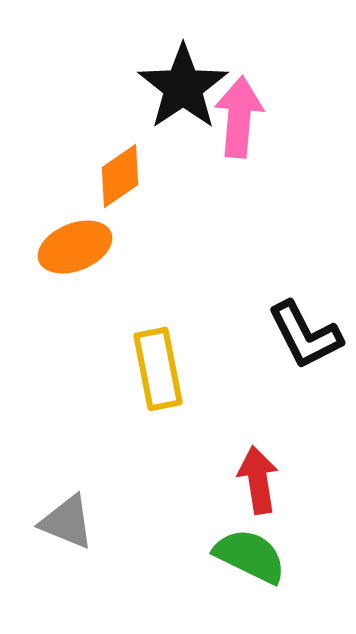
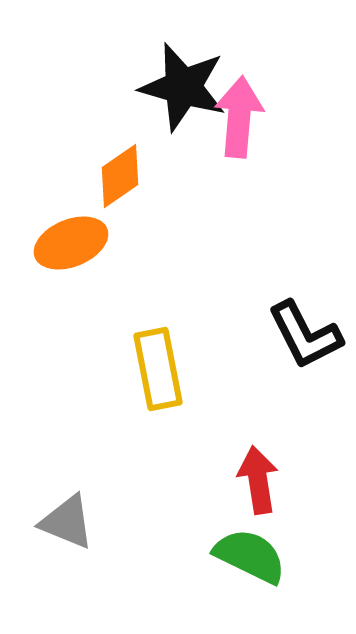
black star: rotated 22 degrees counterclockwise
orange ellipse: moved 4 px left, 4 px up
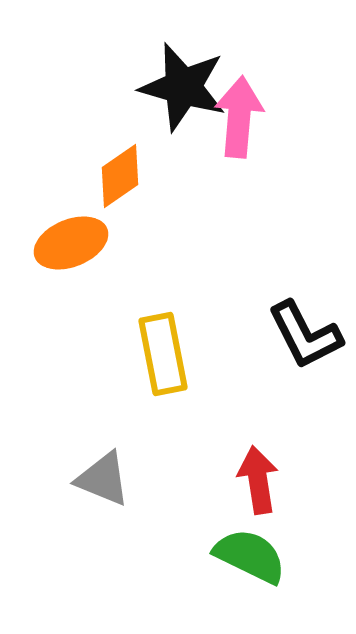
yellow rectangle: moved 5 px right, 15 px up
gray triangle: moved 36 px right, 43 px up
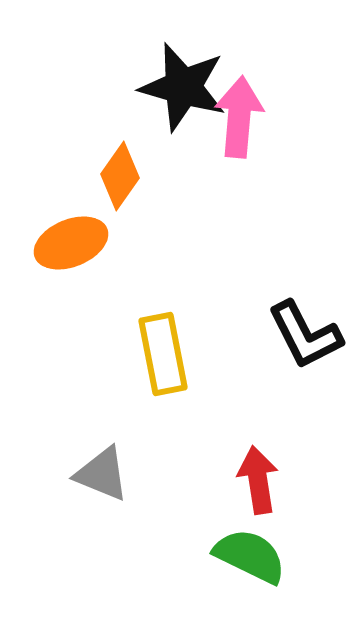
orange diamond: rotated 20 degrees counterclockwise
gray triangle: moved 1 px left, 5 px up
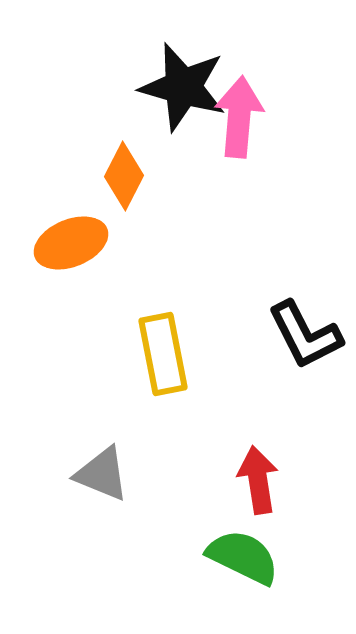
orange diamond: moved 4 px right; rotated 8 degrees counterclockwise
green semicircle: moved 7 px left, 1 px down
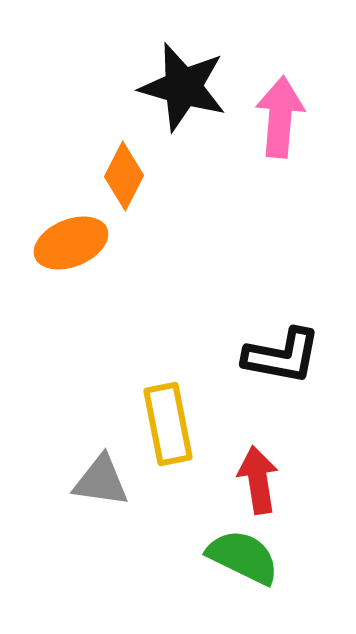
pink arrow: moved 41 px right
black L-shape: moved 23 px left, 21 px down; rotated 52 degrees counterclockwise
yellow rectangle: moved 5 px right, 70 px down
gray triangle: moved 1 px left, 7 px down; rotated 14 degrees counterclockwise
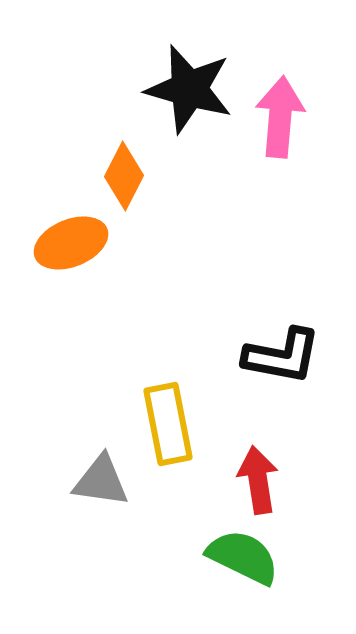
black star: moved 6 px right, 2 px down
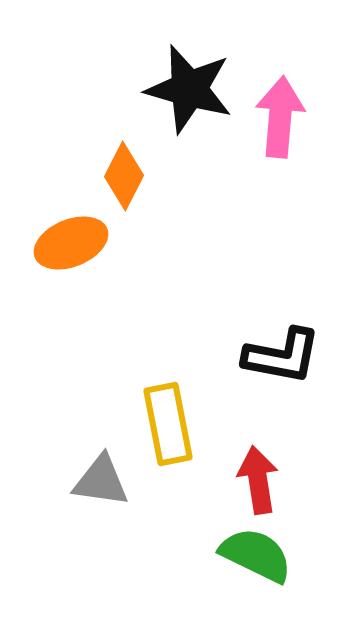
green semicircle: moved 13 px right, 2 px up
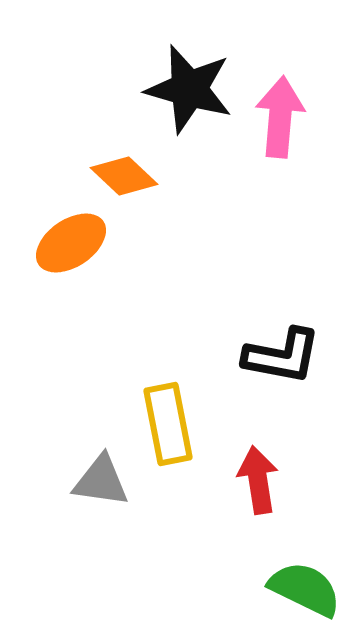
orange diamond: rotated 74 degrees counterclockwise
orange ellipse: rotated 12 degrees counterclockwise
green semicircle: moved 49 px right, 34 px down
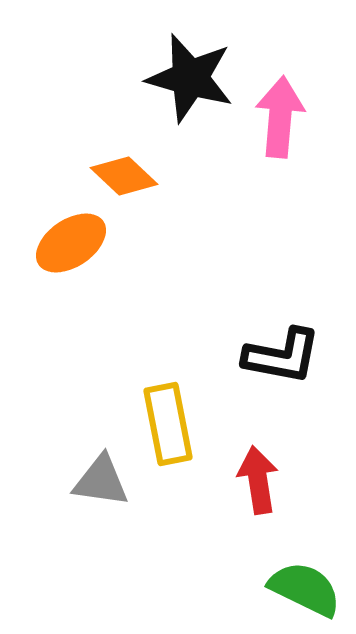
black star: moved 1 px right, 11 px up
